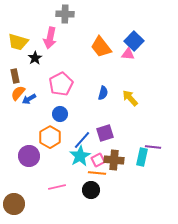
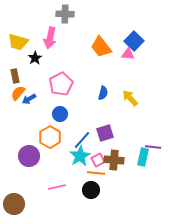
cyan rectangle: moved 1 px right
orange line: moved 1 px left
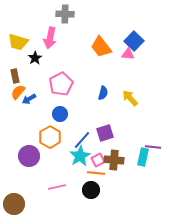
orange semicircle: moved 1 px up
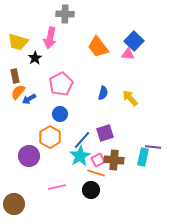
orange trapezoid: moved 3 px left
orange line: rotated 12 degrees clockwise
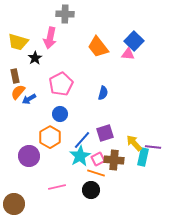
yellow arrow: moved 4 px right, 45 px down
pink square: moved 1 px up
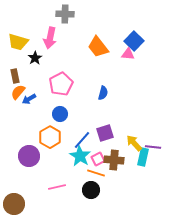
cyan star: rotated 10 degrees counterclockwise
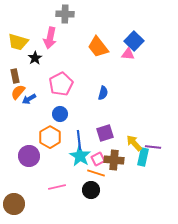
blue line: moved 3 px left; rotated 48 degrees counterclockwise
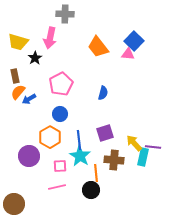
pink square: moved 38 px left, 7 px down; rotated 24 degrees clockwise
orange line: rotated 66 degrees clockwise
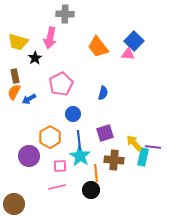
orange semicircle: moved 4 px left; rotated 14 degrees counterclockwise
blue circle: moved 13 px right
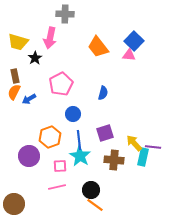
pink triangle: moved 1 px right, 1 px down
orange hexagon: rotated 10 degrees clockwise
orange line: moved 1 px left, 32 px down; rotated 48 degrees counterclockwise
